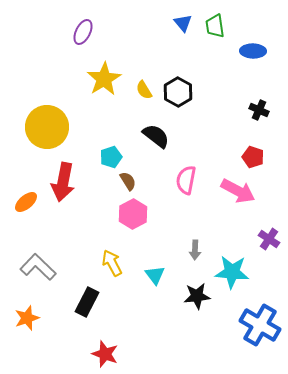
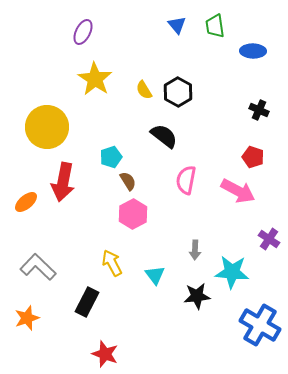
blue triangle: moved 6 px left, 2 px down
yellow star: moved 9 px left; rotated 8 degrees counterclockwise
black semicircle: moved 8 px right
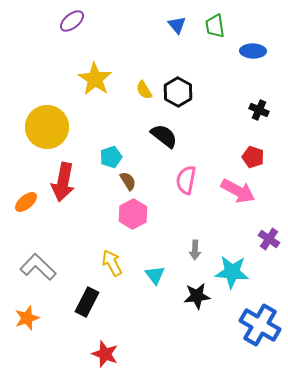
purple ellipse: moved 11 px left, 11 px up; rotated 25 degrees clockwise
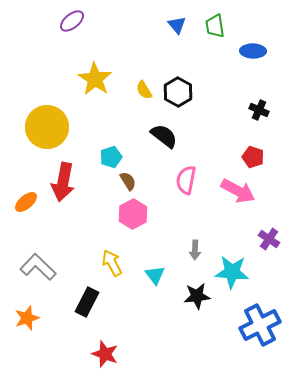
blue cross: rotated 33 degrees clockwise
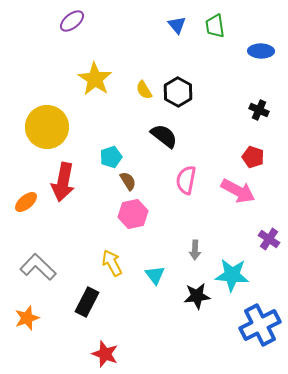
blue ellipse: moved 8 px right
pink hexagon: rotated 16 degrees clockwise
cyan star: moved 3 px down
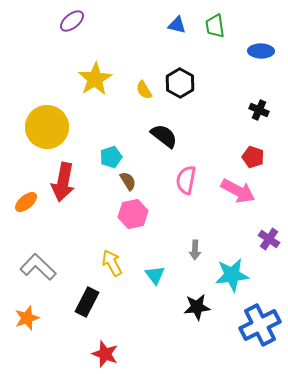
blue triangle: rotated 36 degrees counterclockwise
yellow star: rotated 8 degrees clockwise
black hexagon: moved 2 px right, 9 px up
cyan star: rotated 12 degrees counterclockwise
black star: moved 11 px down
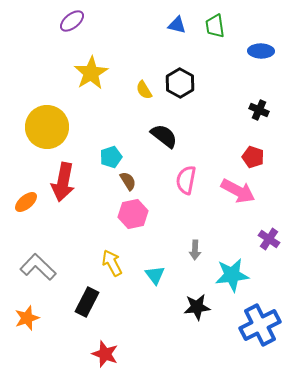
yellow star: moved 4 px left, 6 px up
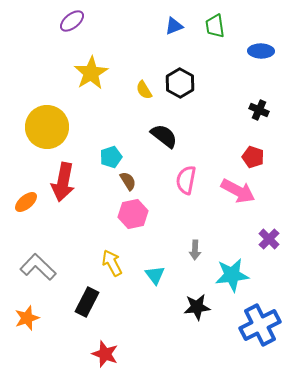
blue triangle: moved 3 px left, 1 px down; rotated 36 degrees counterclockwise
purple cross: rotated 10 degrees clockwise
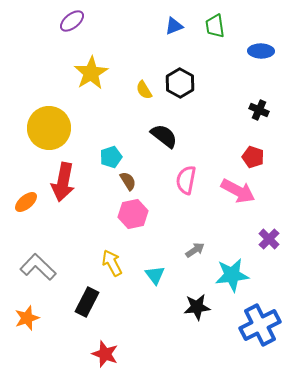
yellow circle: moved 2 px right, 1 px down
gray arrow: rotated 126 degrees counterclockwise
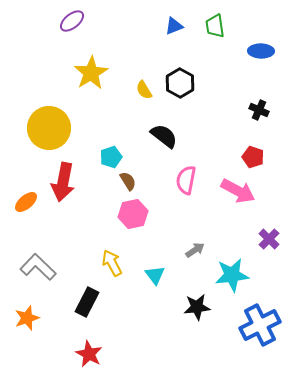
red star: moved 16 px left; rotated 8 degrees clockwise
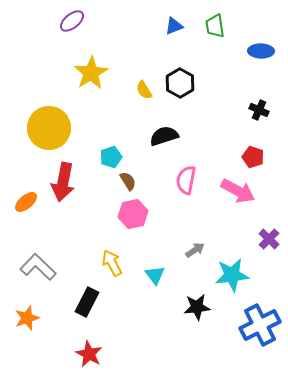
black semicircle: rotated 56 degrees counterclockwise
